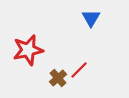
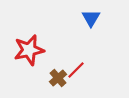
red star: moved 1 px right
red line: moved 3 px left
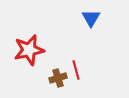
red line: rotated 60 degrees counterclockwise
brown cross: rotated 24 degrees clockwise
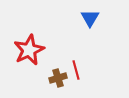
blue triangle: moved 1 px left
red star: rotated 12 degrees counterclockwise
